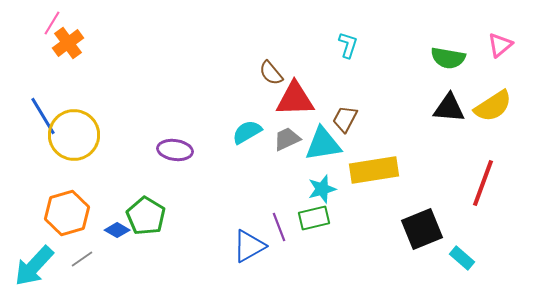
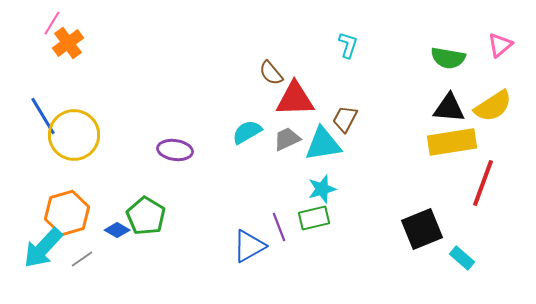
yellow rectangle: moved 78 px right, 28 px up
cyan arrow: moved 9 px right, 18 px up
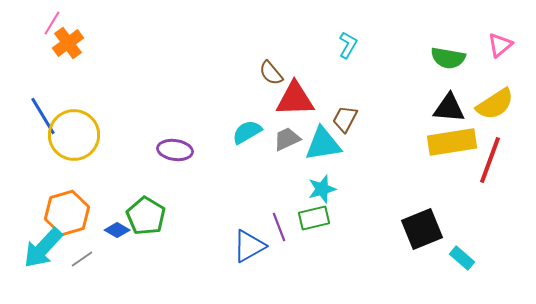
cyan L-shape: rotated 12 degrees clockwise
yellow semicircle: moved 2 px right, 2 px up
red line: moved 7 px right, 23 px up
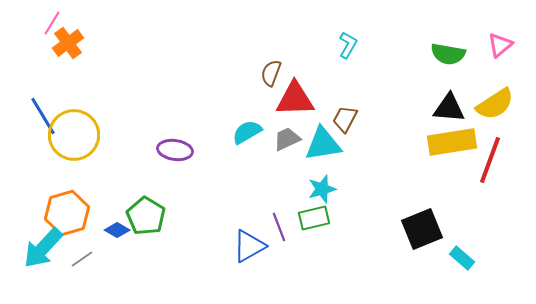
green semicircle: moved 4 px up
brown semicircle: rotated 60 degrees clockwise
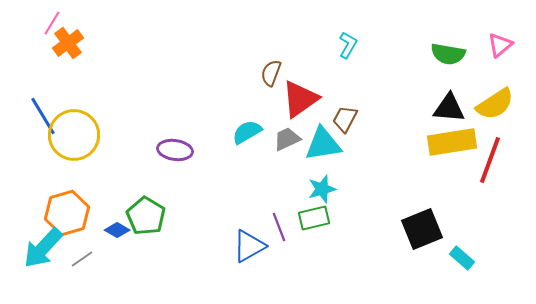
red triangle: moved 5 px right; rotated 33 degrees counterclockwise
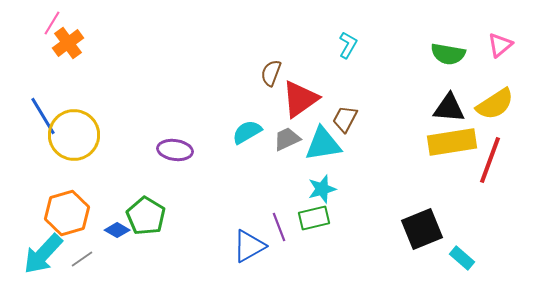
cyan arrow: moved 6 px down
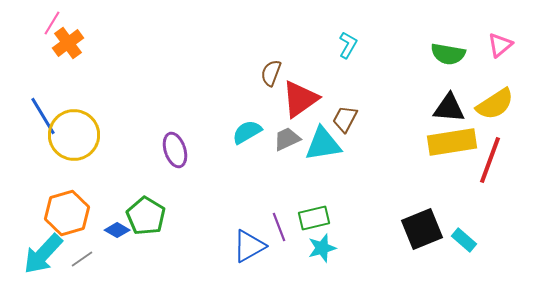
purple ellipse: rotated 64 degrees clockwise
cyan star: moved 59 px down
cyan rectangle: moved 2 px right, 18 px up
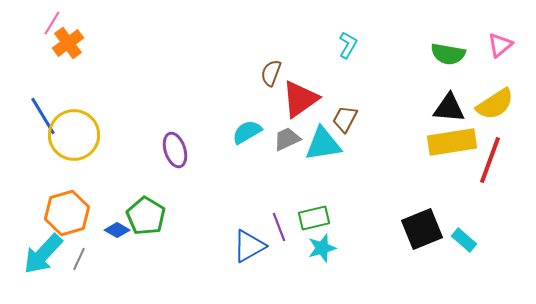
gray line: moved 3 px left; rotated 30 degrees counterclockwise
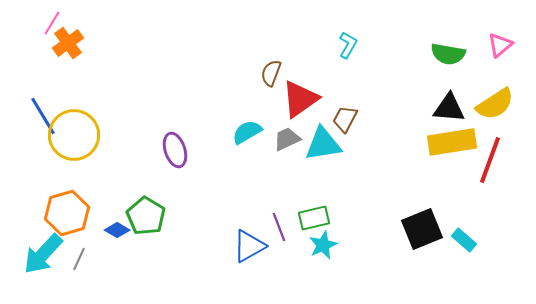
cyan star: moved 1 px right, 3 px up; rotated 8 degrees counterclockwise
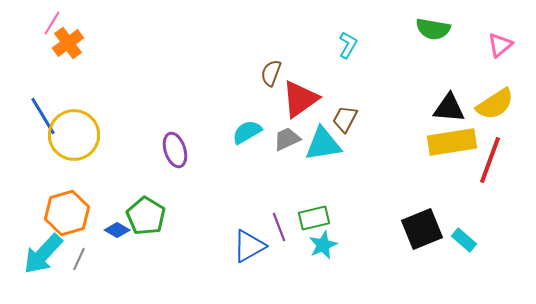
green semicircle: moved 15 px left, 25 px up
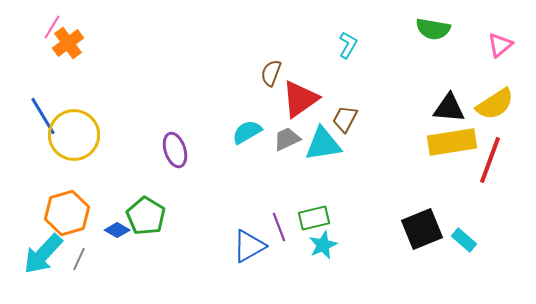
pink line: moved 4 px down
